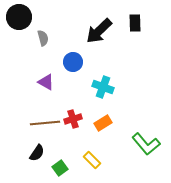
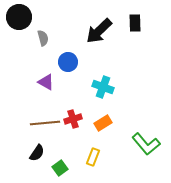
blue circle: moved 5 px left
yellow rectangle: moved 1 px right, 3 px up; rotated 66 degrees clockwise
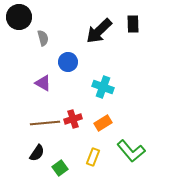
black rectangle: moved 2 px left, 1 px down
purple triangle: moved 3 px left, 1 px down
green L-shape: moved 15 px left, 7 px down
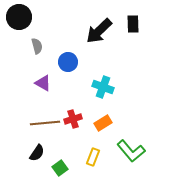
gray semicircle: moved 6 px left, 8 px down
